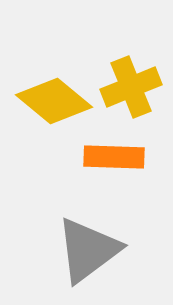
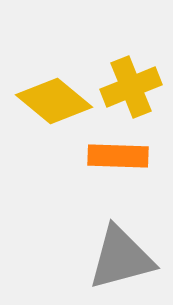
orange rectangle: moved 4 px right, 1 px up
gray triangle: moved 33 px right, 8 px down; rotated 22 degrees clockwise
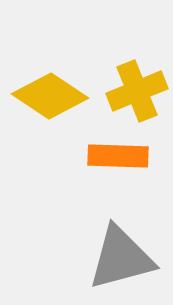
yellow cross: moved 6 px right, 4 px down
yellow diamond: moved 4 px left, 5 px up; rotated 6 degrees counterclockwise
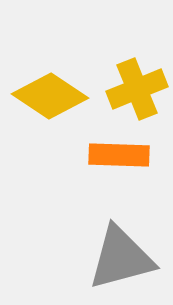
yellow cross: moved 2 px up
orange rectangle: moved 1 px right, 1 px up
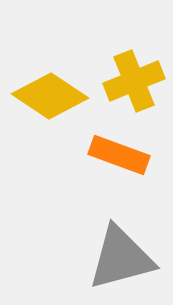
yellow cross: moved 3 px left, 8 px up
orange rectangle: rotated 18 degrees clockwise
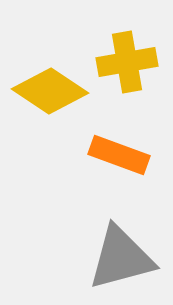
yellow cross: moved 7 px left, 19 px up; rotated 12 degrees clockwise
yellow diamond: moved 5 px up
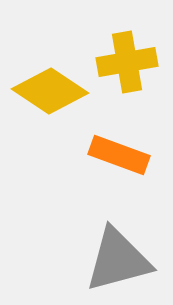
gray triangle: moved 3 px left, 2 px down
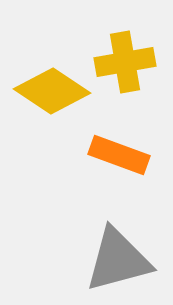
yellow cross: moved 2 px left
yellow diamond: moved 2 px right
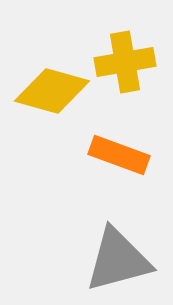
yellow diamond: rotated 18 degrees counterclockwise
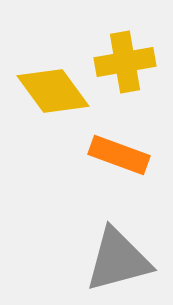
yellow diamond: moved 1 px right; rotated 38 degrees clockwise
